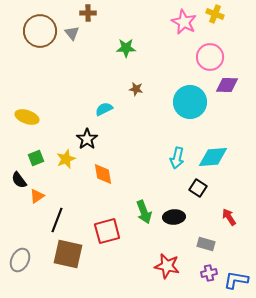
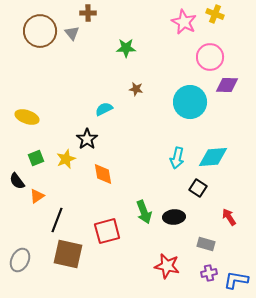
black semicircle: moved 2 px left, 1 px down
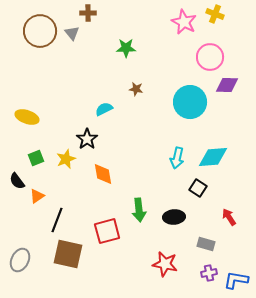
green arrow: moved 5 px left, 2 px up; rotated 15 degrees clockwise
red star: moved 2 px left, 2 px up
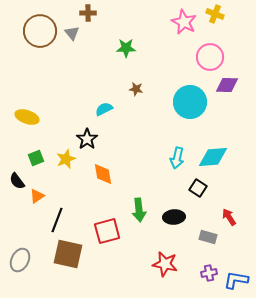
gray rectangle: moved 2 px right, 7 px up
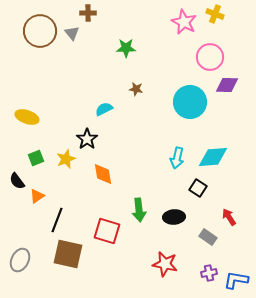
red square: rotated 32 degrees clockwise
gray rectangle: rotated 18 degrees clockwise
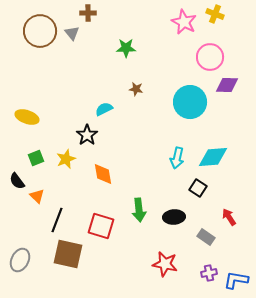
black star: moved 4 px up
orange triangle: rotated 42 degrees counterclockwise
red square: moved 6 px left, 5 px up
gray rectangle: moved 2 px left
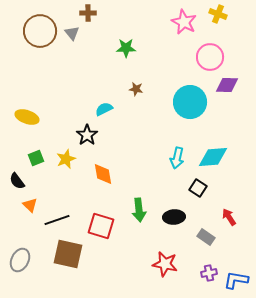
yellow cross: moved 3 px right
orange triangle: moved 7 px left, 9 px down
black line: rotated 50 degrees clockwise
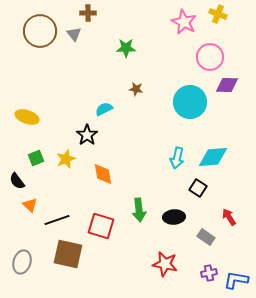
gray triangle: moved 2 px right, 1 px down
gray ellipse: moved 2 px right, 2 px down; rotated 10 degrees counterclockwise
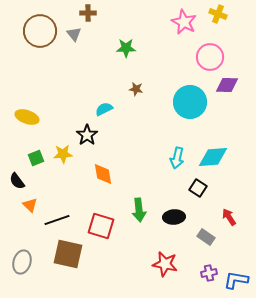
yellow star: moved 3 px left, 5 px up; rotated 18 degrees clockwise
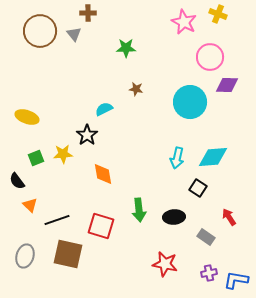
gray ellipse: moved 3 px right, 6 px up
